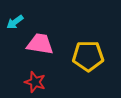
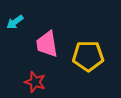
pink trapezoid: moved 7 px right; rotated 108 degrees counterclockwise
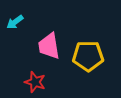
pink trapezoid: moved 2 px right, 2 px down
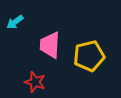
pink trapezoid: moved 1 px right, 1 px up; rotated 12 degrees clockwise
yellow pentagon: moved 1 px right; rotated 12 degrees counterclockwise
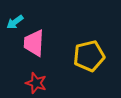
pink trapezoid: moved 16 px left, 2 px up
red star: moved 1 px right, 1 px down
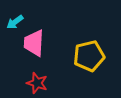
red star: moved 1 px right
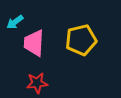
yellow pentagon: moved 8 px left, 16 px up
red star: rotated 25 degrees counterclockwise
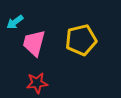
pink trapezoid: rotated 12 degrees clockwise
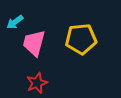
yellow pentagon: moved 1 px up; rotated 8 degrees clockwise
red star: rotated 15 degrees counterclockwise
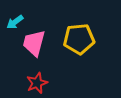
yellow pentagon: moved 2 px left
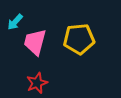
cyan arrow: rotated 12 degrees counterclockwise
pink trapezoid: moved 1 px right, 1 px up
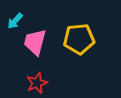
cyan arrow: moved 1 px up
